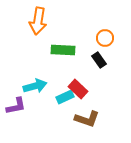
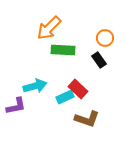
orange arrow: moved 11 px right, 7 px down; rotated 36 degrees clockwise
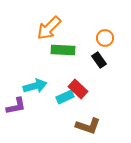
brown L-shape: moved 1 px right, 7 px down
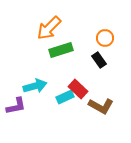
green rectangle: moved 2 px left; rotated 20 degrees counterclockwise
brown L-shape: moved 13 px right, 20 px up; rotated 10 degrees clockwise
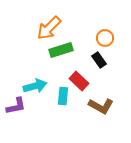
red rectangle: moved 1 px right, 8 px up
cyan rectangle: moved 2 px left, 1 px up; rotated 60 degrees counterclockwise
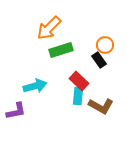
orange circle: moved 7 px down
cyan rectangle: moved 15 px right
purple L-shape: moved 5 px down
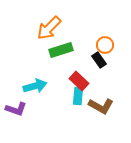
purple L-shape: moved 2 px up; rotated 30 degrees clockwise
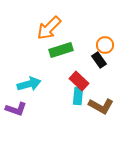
cyan arrow: moved 6 px left, 2 px up
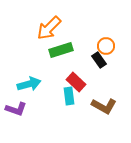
orange circle: moved 1 px right, 1 px down
red rectangle: moved 3 px left, 1 px down
cyan rectangle: moved 9 px left; rotated 12 degrees counterclockwise
brown L-shape: moved 3 px right
